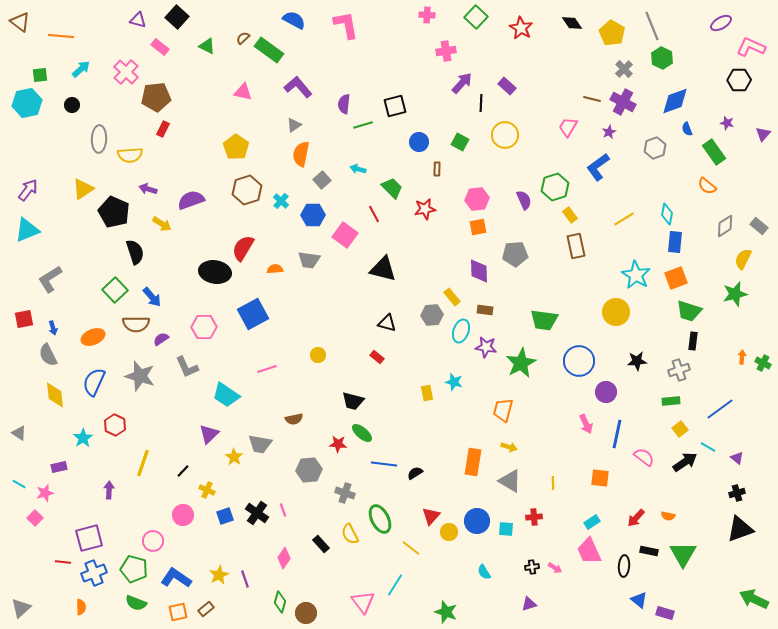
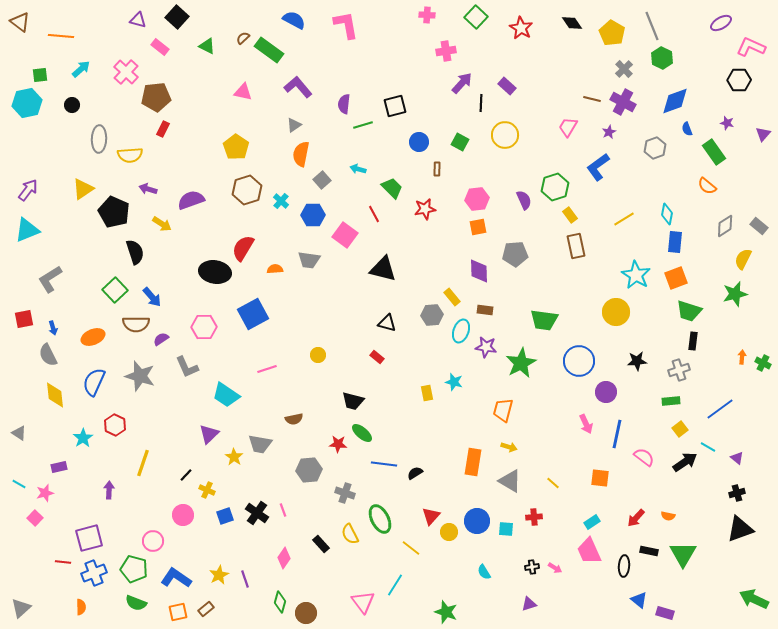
black line at (183, 471): moved 3 px right, 4 px down
yellow line at (553, 483): rotated 48 degrees counterclockwise
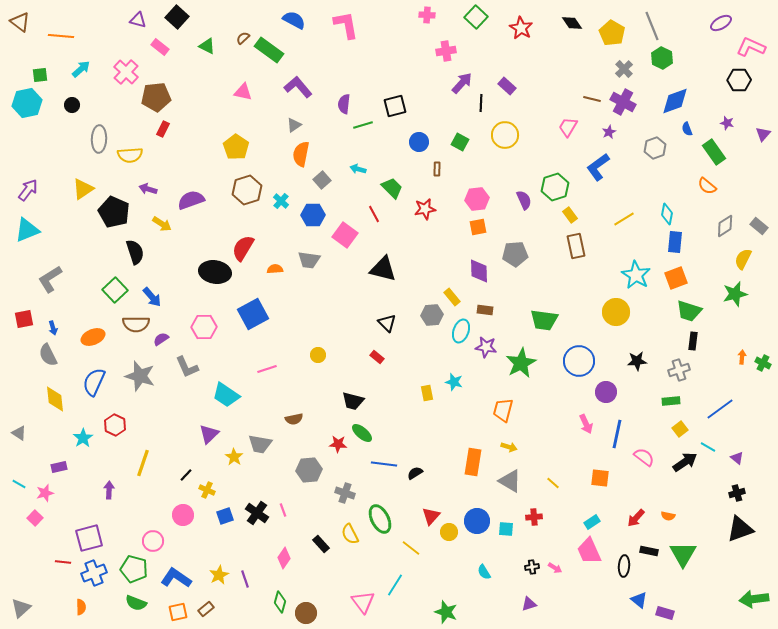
black triangle at (387, 323): rotated 30 degrees clockwise
yellow diamond at (55, 395): moved 4 px down
green arrow at (754, 599): rotated 32 degrees counterclockwise
